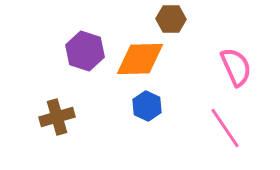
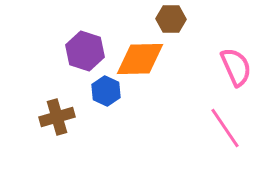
blue hexagon: moved 41 px left, 15 px up
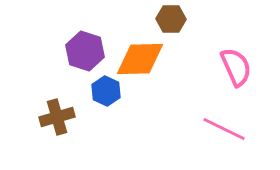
pink line: moved 1 px left, 1 px down; rotated 30 degrees counterclockwise
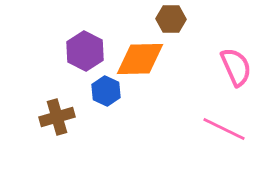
purple hexagon: rotated 9 degrees clockwise
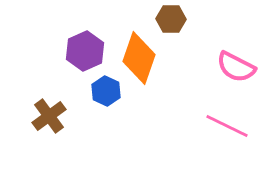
purple hexagon: rotated 9 degrees clockwise
orange diamond: moved 1 px left, 1 px up; rotated 69 degrees counterclockwise
pink semicircle: rotated 141 degrees clockwise
brown cross: moved 8 px left, 1 px up; rotated 20 degrees counterclockwise
pink line: moved 3 px right, 3 px up
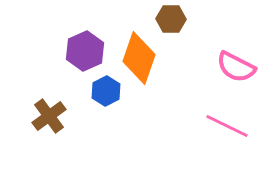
blue hexagon: rotated 8 degrees clockwise
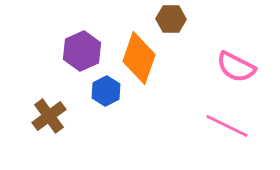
purple hexagon: moved 3 px left
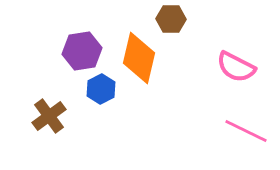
purple hexagon: rotated 15 degrees clockwise
orange diamond: rotated 6 degrees counterclockwise
blue hexagon: moved 5 px left, 2 px up
pink line: moved 19 px right, 5 px down
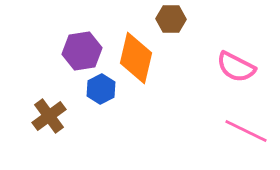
orange diamond: moved 3 px left
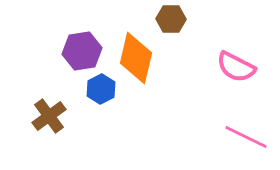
pink line: moved 6 px down
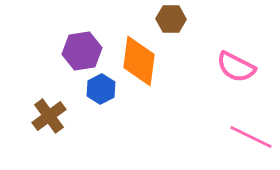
orange diamond: moved 3 px right, 3 px down; rotated 6 degrees counterclockwise
pink line: moved 5 px right
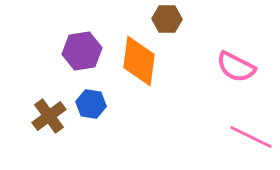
brown hexagon: moved 4 px left
blue hexagon: moved 10 px left, 15 px down; rotated 24 degrees counterclockwise
